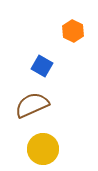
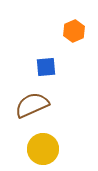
orange hexagon: moved 1 px right; rotated 10 degrees clockwise
blue square: moved 4 px right, 1 px down; rotated 35 degrees counterclockwise
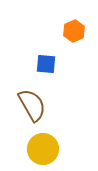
blue square: moved 3 px up; rotated 10 degrees clockwise
brown semicircle: rotated 84 degrees clockwise
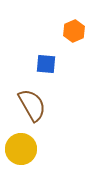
yellow circle: moved 22 px left
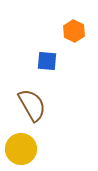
orange hexagon: rotated 10 degrees counterclockwise
blue square: moved 1 px right, 3 px up
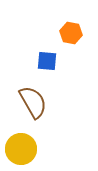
orange hexagon: moved 3 px left, 2 px down; rotated 15 degrees counterclockwise
brown semicircle: moved 1 px right, 3 px up
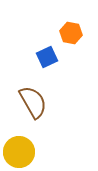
blue square: moved 4 px up; rotated 30 degrees counterclockwise
yellow circle: moved 2 px left, 3 px down
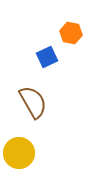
yellow circle: moved 1 px down
